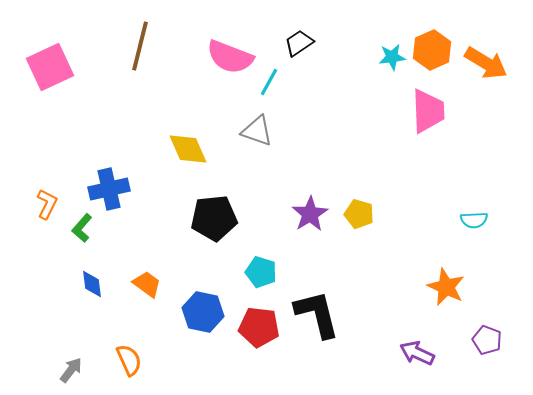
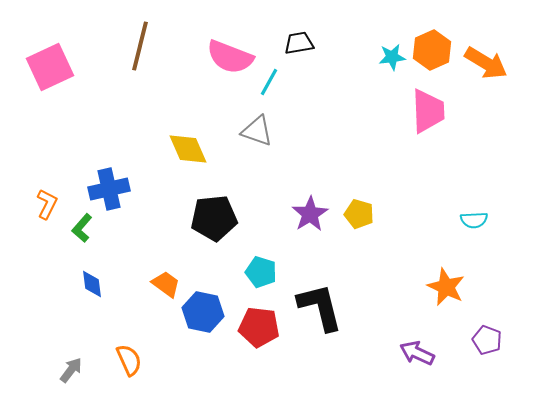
black trapezoid: rotated 24 degrees clockwise
orange trapezoid: moved 19 px right
black L-shape: moved 3 px right, 7 px up
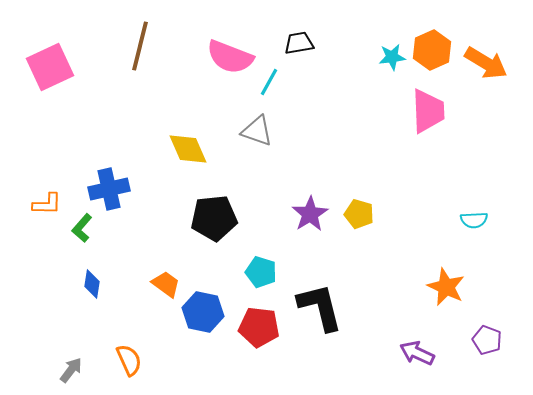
orange L-shape: rotated 64 degrees clockwise
blue diamond: rotated 16 degrees clockwise
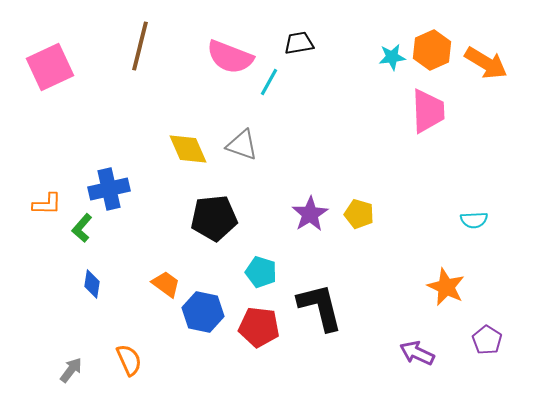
gray triangle: moved 15 px left, 14 px down
purple pentagon: rotated 12 degrees clockwise
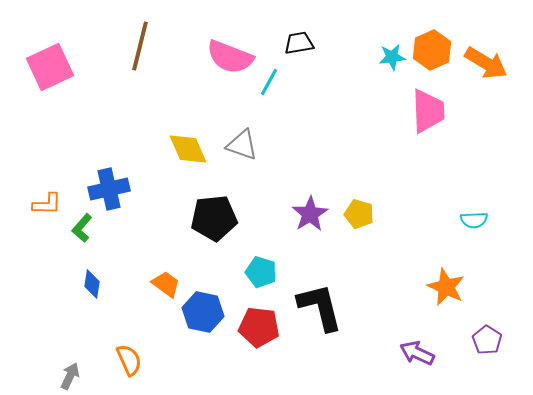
gray arrow: moved 1 px left, 6 px down; rotated 12 degrees counterclockwise
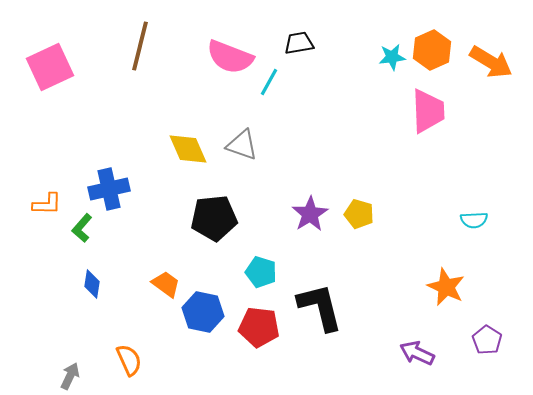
orange arrow: moved 5 px right, 1 px up
